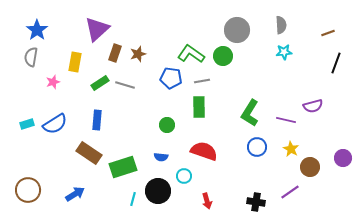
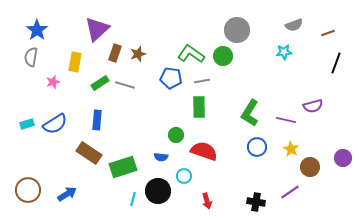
gray semicircle at (281, 25): moved 13 px right; rotated 72 degrees clockwise
green circle at (167, 125): moved 9 px right, 10 px down
blue arrow at (75, 194): moved 8 px left
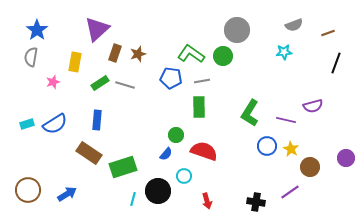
blue circle at (257, 147): moved 10 px right, 1 px up
blue semicircle at (161, 157): moved 5 px right, 3 px up; rotated 56 degrees counterclockwise
purple circle at (343, 158): moved 3 px right
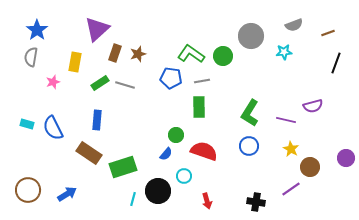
gray circle at (237, 30): moved 14 px right, 6 px down
cyan rectangle at (27, 124): rotated 32 degrees clockwise
blue semicircle at (55, 124): moved 2 px left, 4 px down; rotated 95 degrees clockwise
blue circle at (267, 146): moved 18 px left
purple line at (290, 192): moved 1 px right, 3 px up
